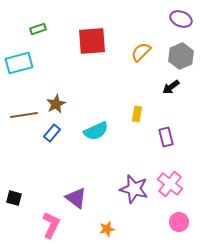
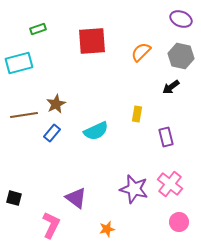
gray hexagon: rotated 25 degrees counterclockwise
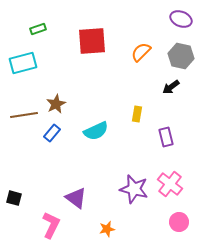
cyan rectangle: moved 4 px right
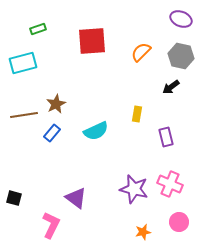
pink cross: rotated 15 degrees counterclockwise
orange star: moved 36 px right, 3 px down
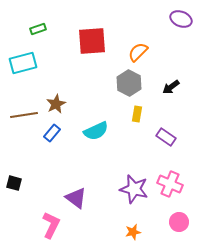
orange semicircle: moved 3 px left
gray hexagon: moved 52 px left, 27 px down; rotated 15 degrees clockwise
purple rectangle: rotated 42 degrees counterclockwise
black square: moved 15 px up
orange star: moved 10 px left
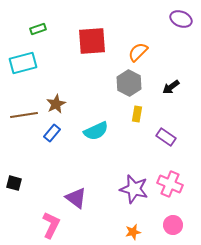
pink circle: moved 6 px left, 3 px down
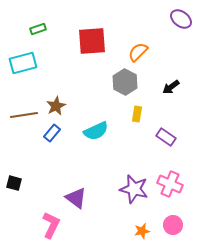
purple ellipse: rotated 15 degrees clockwise
gray hexagon: moved 4 px left, 1 px up
brown star: moved 2 px down
orange star: moved 9 px right, 1 px up
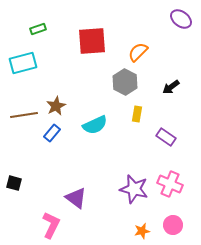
cyan semicircle: moved 1 px left, 6 px up
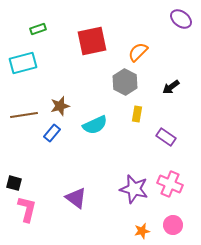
red square: rotated 8 degrees counterclockwise
brown star: moved 4 px right; rotated 12 degrees clockwise
pink L-shape: moved 24 px left, 16 px up; rotated 12 degrees counterclockwise
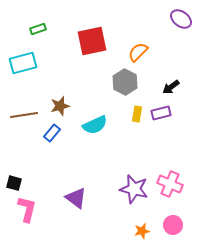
purple rectangle: moved 5 px left, 24 px up; rotated 48 degrees counterclockwise
